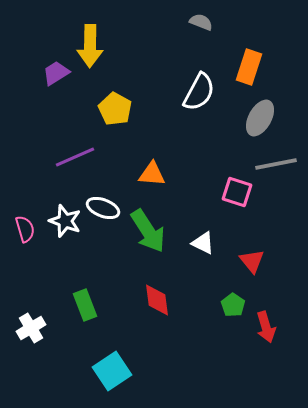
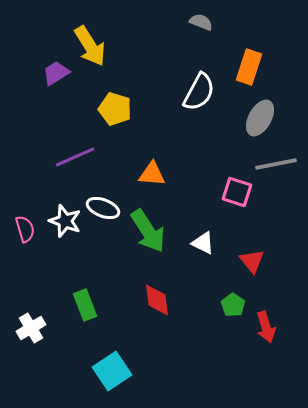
yellow arrow: rotated 33 degrees counterclockwise
yellow pentagon: rotated 12 degrees counterclockwise
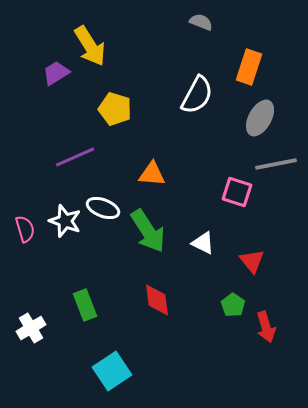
white semicircle: moved 2 px left, 3 px down
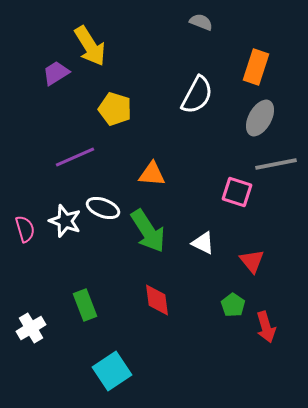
orange rectangle: moved 7 px right
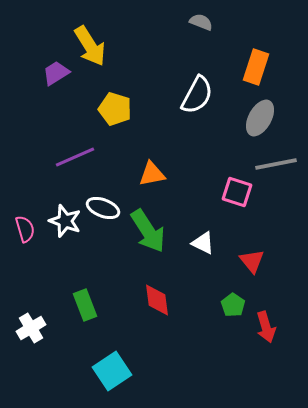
orange triangle: rotated 16 degrees counterclockwise
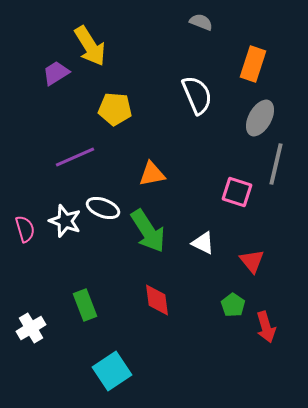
orange rectangle: moved 3 px left, 3 px up
white semicircle: rotated 51 degrees counterclockwise
yellow pentagon: rotated 12 degrees counterclockwise
gray line: rotated 66 degrees counterclockwise
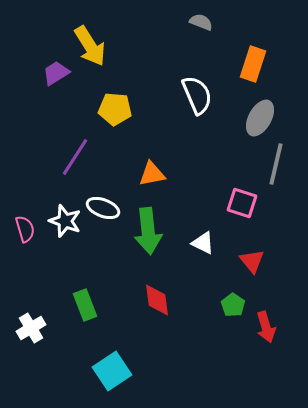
purple line: rotated 33 degrees counterclockwise
pink square: moved 5 px right, 11 px down
green arrow: rotated 27 degrees clockwise
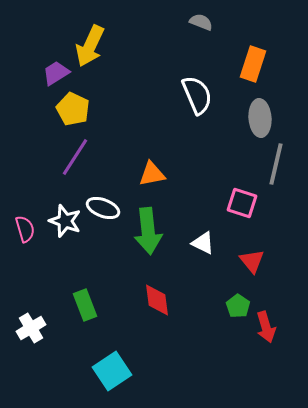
yellow arrow: rotated 57 degrees clockwise
yellow pentagon: moved 42 px left; rotated 20 degrees clockwise
gray ellipse: rotated 33 degrees counterclockwise
green pentagon: moved 5 px right, 1 px down
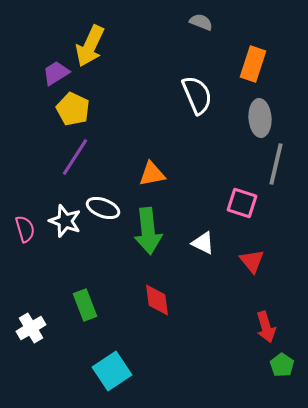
green pentagon: moved 44 px right, 59 px down
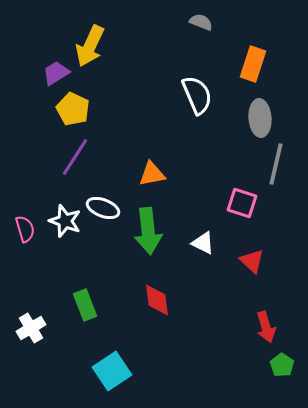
red triangle: rotated 8 degrees counterclockwise
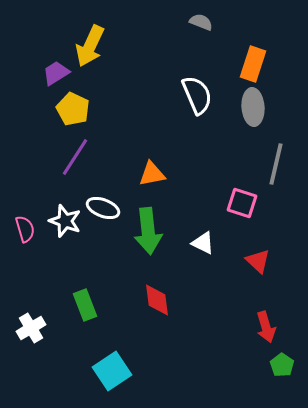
gray ellipse: moved 7 px left, 11 px up
red triangle: moved 6 px right
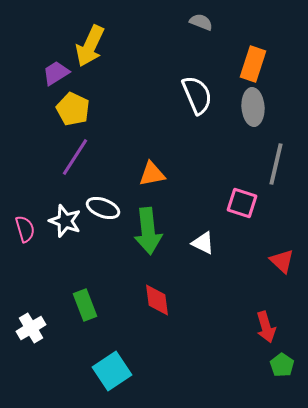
red triangle: moved 24 px right
